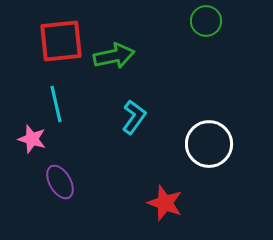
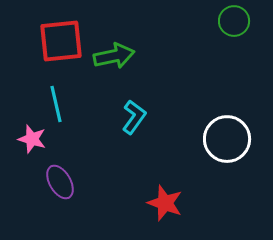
green circle: moved 28 px right
white circle: moved 18 px right, 5 px up
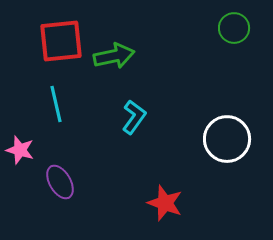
green circle: moved 7 px down
pink star: moved 12 px left, 11 px down
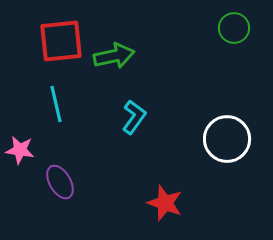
pink star: rotated 8 degrees counterclockwise
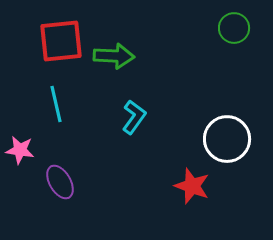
green arrow: rotated 15 degrees clockwise
red star: moved 27 px right, 17 px up
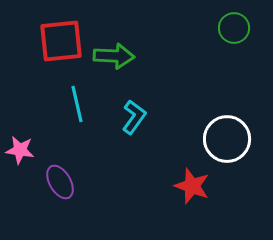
cyan line: moved 21 px right
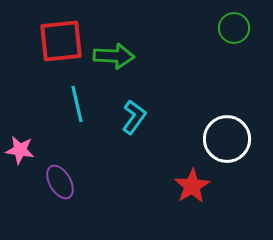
red star: rotated 21 degrees clockwise
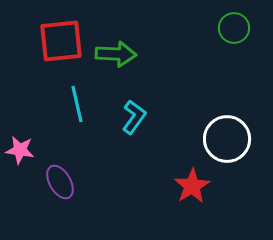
green arrow: moved 2 px right, 2 px up
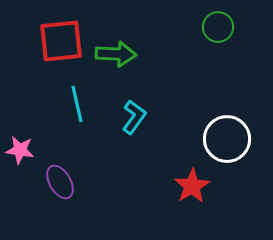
green circle: moved 16 px left, 1 px up
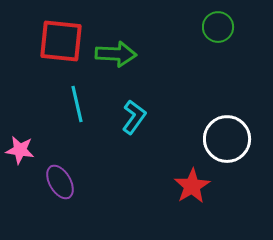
red square: rotated 12 degrees clockwise
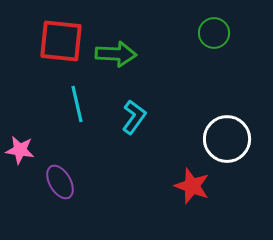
green circle: moved 4 px left, 6 px down
red star: rotated 21 degrees counterclockwise
